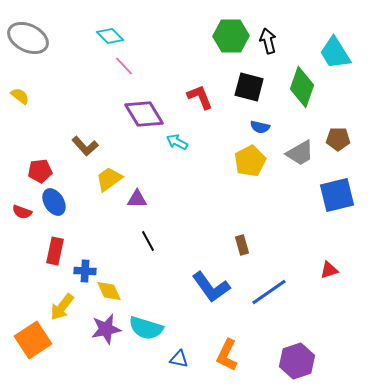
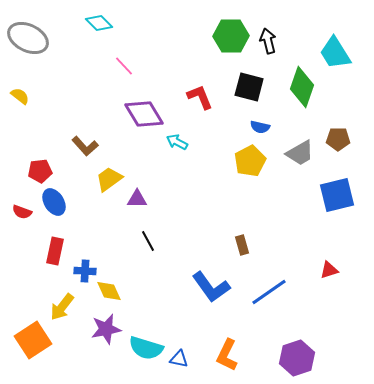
cyan diamond: moved 11 px left, 13 px up
cyan semicircle: moved 20 px down
purple hexagon: moved 3 px up
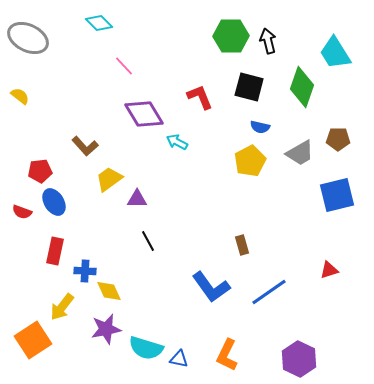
purple hexagon: moved 2 px right, 1 px down; rotated 16 degrees counterclockwise
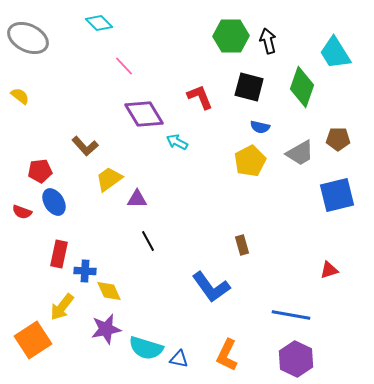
red rectangle: moved 4 px right, 3 px down
blue line: moved 22 px right, 23 px down; rotated 45 degrees clockwise
purple hexagon: moved 3 px left
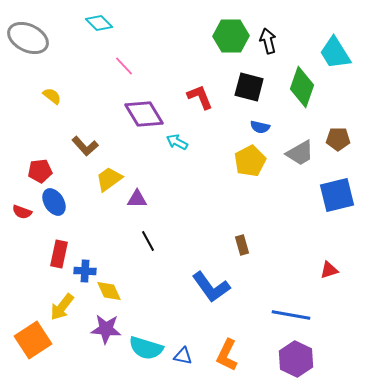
yellow semicircle: moved 32 px right
purple star: rotated 16 degrees clockwise
blue triangle: moved 4 px right, 3 px up
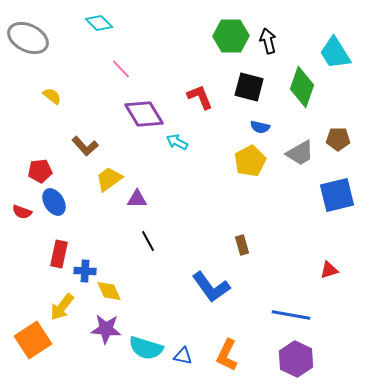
pink line: moved 3 px left, 3 px down
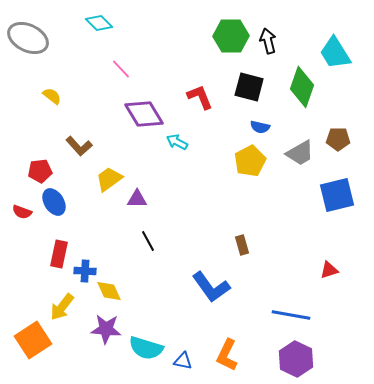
brown L-shape: moved 6 px left
blue triangle: moved 5 px down
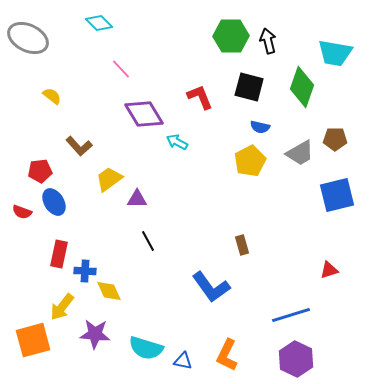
cyan trapezoid: rotated 48 degrees counterclockwise
brown pentagon: moved 3 px left
blue line: rotated 27 degrees counterclockwise
purple star: moved 11 px left, 5 px down
orange square: rotated 18 degrees clockwise
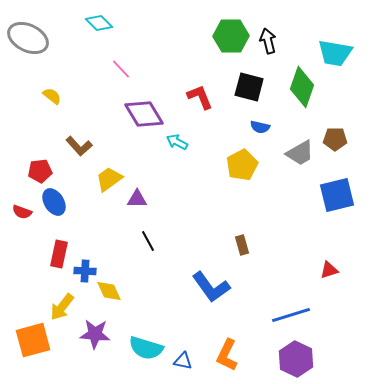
yellow pentagon: moved 8 px left, 4 px down
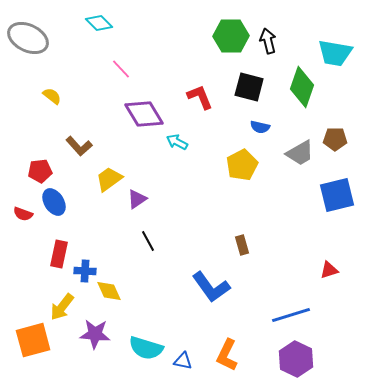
purple triangle: rotated 35 degrees counterclockwise
red semicircle: moved 1 px right, 2 px down
